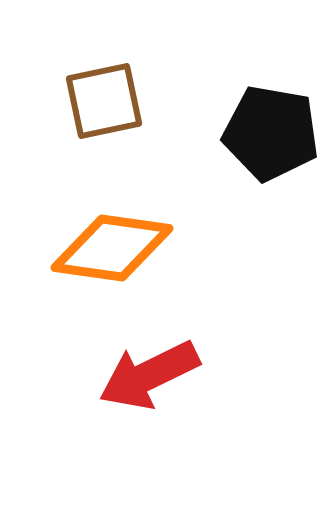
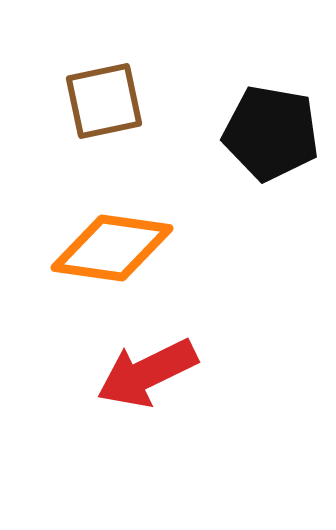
red arrow: moved 2 px left, 2 px up
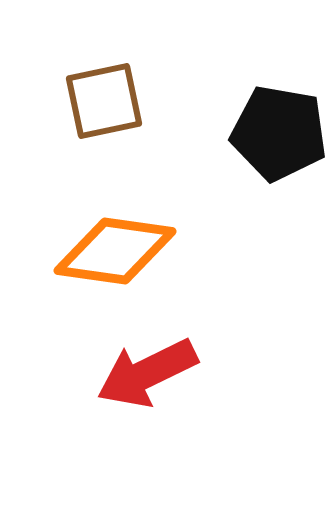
black pentagon: moved 8 px right
orange diamond: moved 3 px right, 3 px down
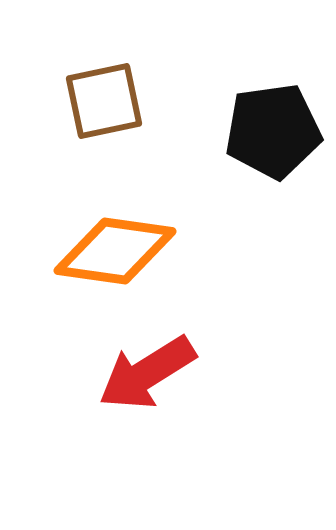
black pentagon: moved 6 px left, 2 px up; rotated 18 degrees counterclockwise
red arrow: rotated 6 degrees counterclockwise
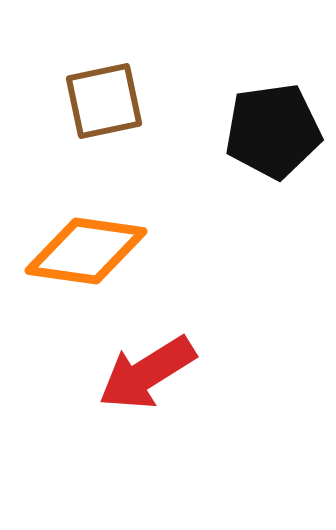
orange diamond: moved 29 px left
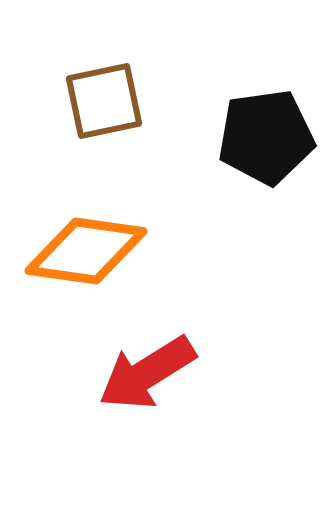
black pentagon: moved 7 px left, 6 px down
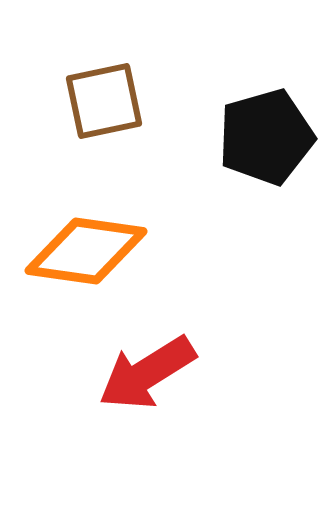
black pentagon: rotated 8 degrees counterclockwise
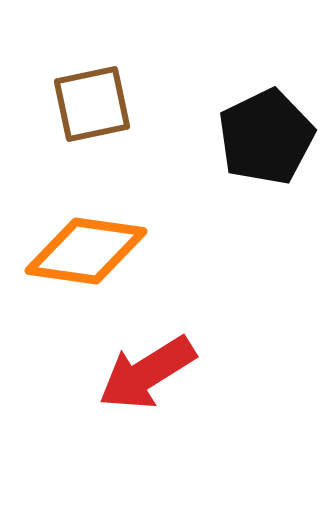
brown square: moved 12 px left, 3 px down
black pentagon: rotated 10 degrees counterclockwise
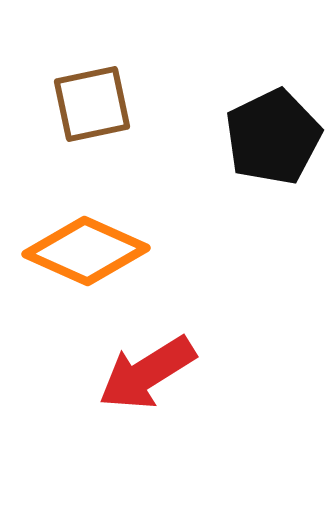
black pentagon: moved 7 px right
orange diamond: rotated 16 degrees clockwise
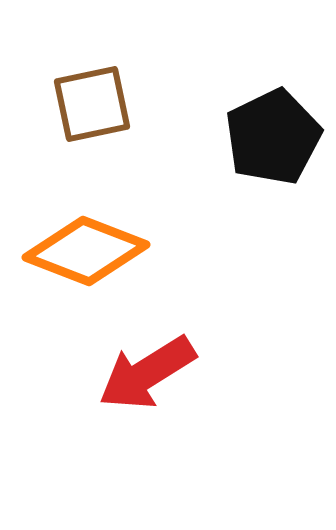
orange diamond: rotated 3 degrees counterclockwise
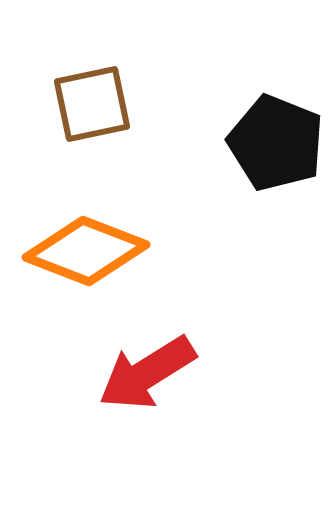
black pentagon: moved 3 px right, 6 px down; rotated 24 degrees counterclockwise
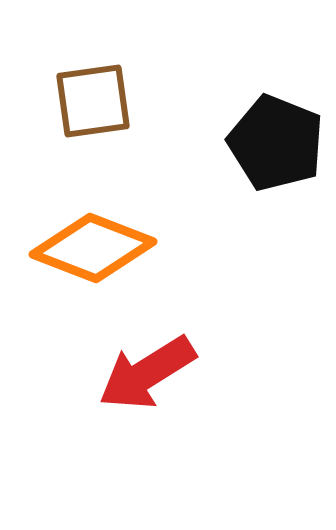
brown square: moved 1 px right, 3 px up; rotated 4 degrees clockwise
orange diamond: moved 7 px right, 3 px up
